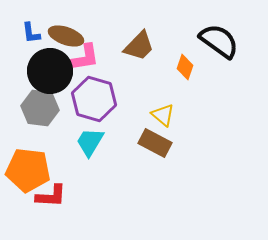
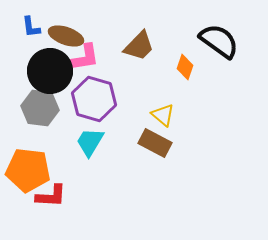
blue L-shape: moved 6 px up
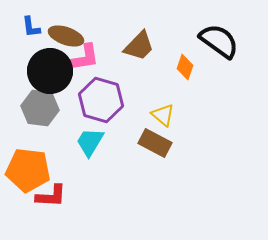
purple hexagon: moved 7 px right, 1 px down
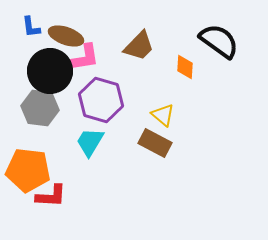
orange diamond: rotated 15 degrees counterclockwise
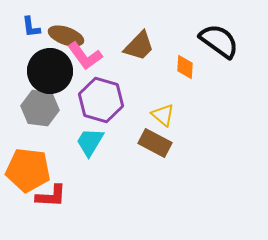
pink L-shape: moved 2 px right, 2 px up; rotated 63 degrees clockwise
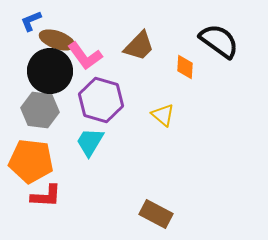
blue L-shape: moved 6 px up; rotated 75 degrees clockwise
brown ellipse: moved 9 px left, 4 px down
gray hexagon: moved 2 px down
brown rectangle: moved 1 px right, 71 px down
orange pentagon: moved 3 px right, 9 px up
red L-shape: moved 5 px left
